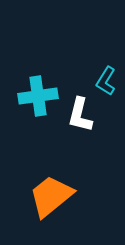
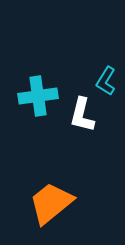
white L-shape: moved 2 px right
orange trapezoid: moved 7 px down
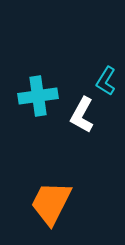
white L-shape: rotated 15 degrees clockwise
orange trapezoid: rotated 24 degrees counterclockwise
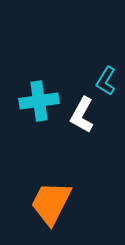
cyan cross: moved 1 px right, 5 px down
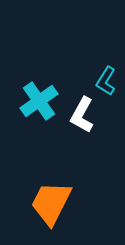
cyan cross: rotated 27 degrees counterclockwise
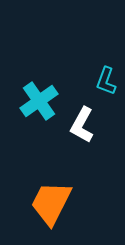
cyan L-shape: rotated 12 degrees counterclockwise
white L-shape: moved 10 px down
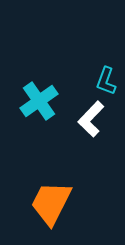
white L-shape: moved 9 px right, 6 px up; rotated 15 degrees clockwise
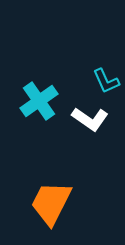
cyan L-shape: rotated 44 degrees counterclockwise
white L-shape: moved 1 px left; rotated 99 degrees counterclockwise
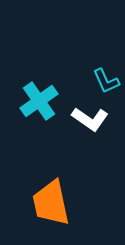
orange trapezoid: rotated 39 degrees counterclockwise
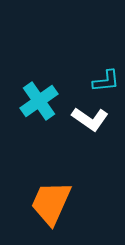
cyan L-shape: rotated 72 degrees counterclockwise
orange trapezoid: rotated 36 degrees clockwise
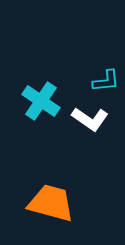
cyan cross: moved 2 px right; rotated 21 degrees counterclockwise
orange trapezoid: rotated 81 degrees clockwise
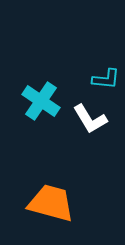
cyan L-shape: moved 2 px up; rotated 12 degrees clockwise
white L-shape: rotated 24 degrees clockwise
